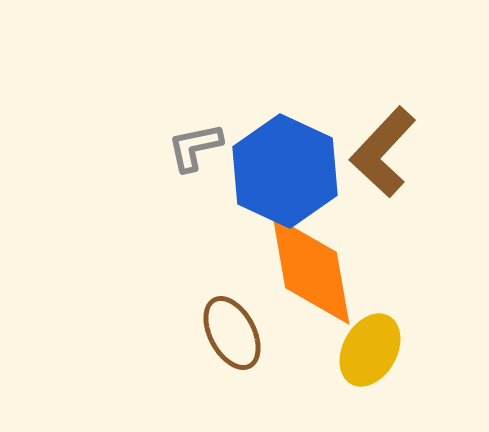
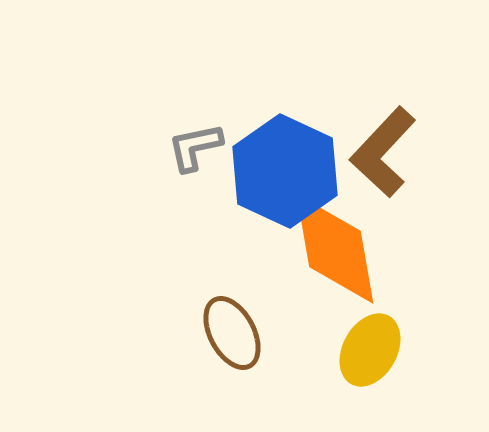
orange diamond: moved 24 px right, 21 px up
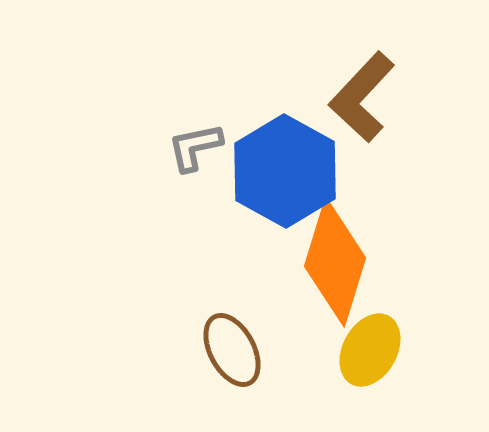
brown L-shape: moved 21 px left, 55 px up
blue hexagon: rotated 4 degrees clockwise
orange diamond: moved 13 px down; rotated 27 degrees clockwise
brown ellipse: moved 17 px down
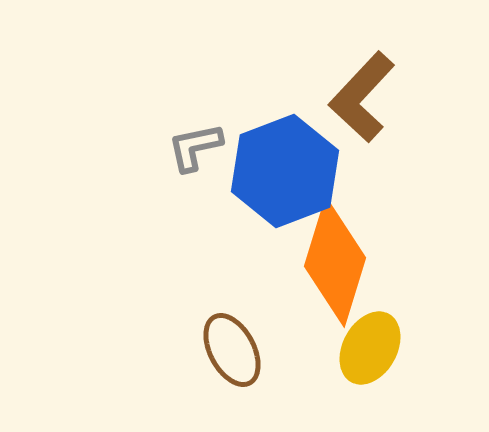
blue hexagon: rotated 10 degrees clockwise
yellow ellipse: moved 2 px up
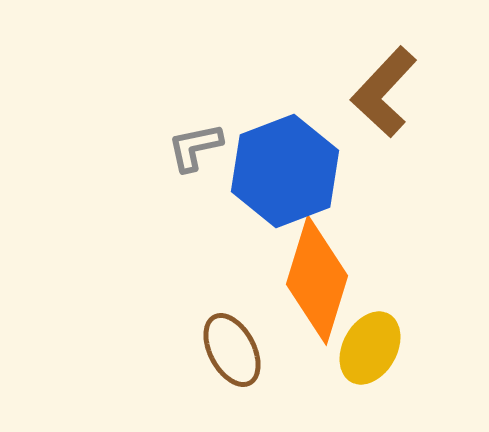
brown L-shape: moved 22 px right, 5 px up
orange diamond: moved 18 px left, 18 px down
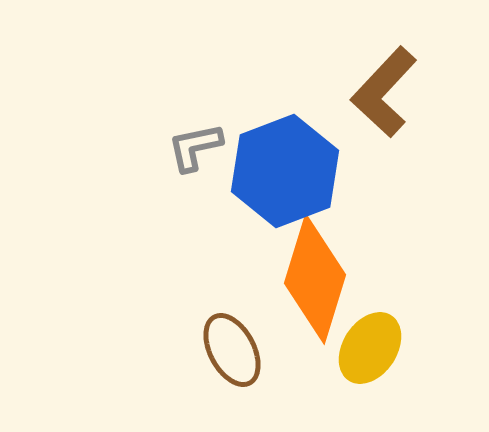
orange diamond: moved 2 px left, 1 px up
yellow ellipse: rotated 4 degrees clockwise
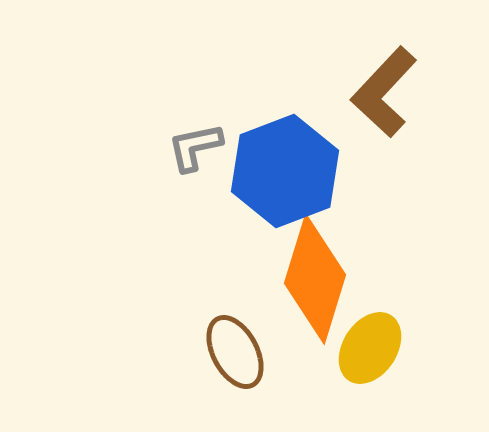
brown ellipse: moved 3 px right, 2 px down
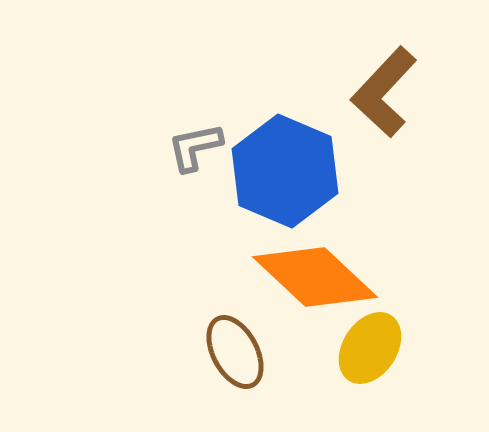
blue hexagon: rotated 16 degrees counterclockwise
orange diamond: moved 2 px up; rotated 64 degrees counterclockwise
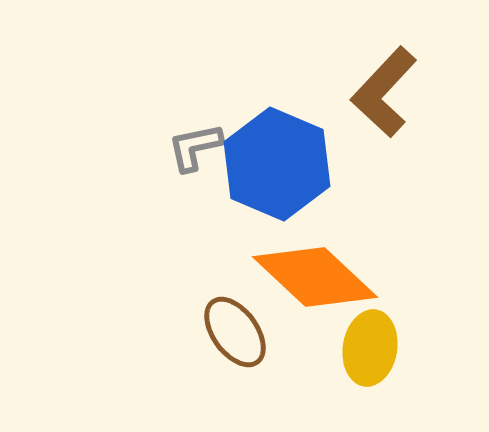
blue hexagon: moved 8 px left, 7 px up
yellow ellipse: rotated 24 degrees counterclockwise
brown ellipse: moved 20 px up; rotated 8 degrees counterclockwise
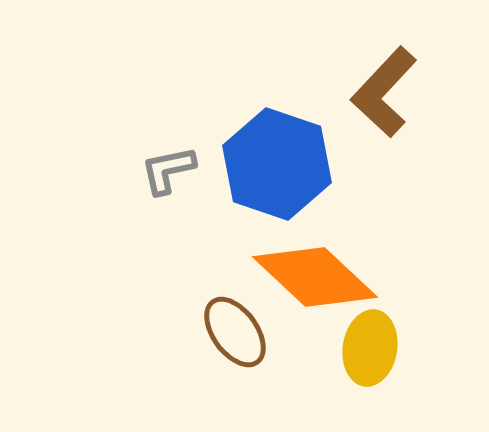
gray L-shape: moved 27 px left, 23 px down
blue hexagon: rotated 4 degrees counterclockwise
